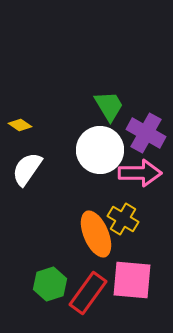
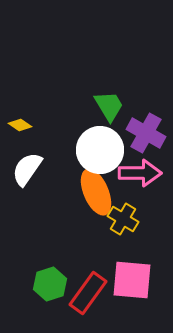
orange ellipse: moved 42 px up
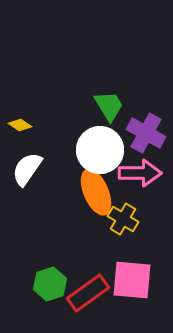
red rectangle: rotated 18 degrees clockwise
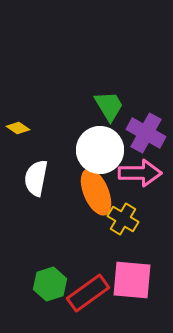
yellow diamond: moved 2 px left, 3 px down
white semicircle: moved 9 px right, 9 px down; rotated 24 degrees counterclockwise
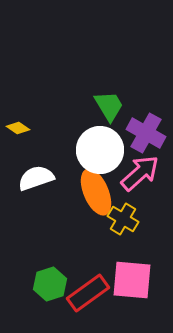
pink arrow: rotated 42 degrees counterclockwise
white semicircle: rotated 60 degrees clockwise
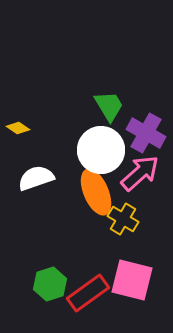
white circle: moved 1 px right
pink square: rotated 9 degrees clockwise
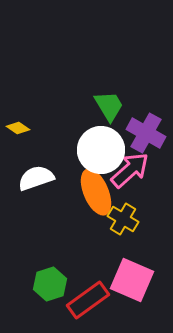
pink arrow: moved 10 px left, 3 px up
pink square: rotated 9 degrees clockwise
red rectangle: moved 7 px down
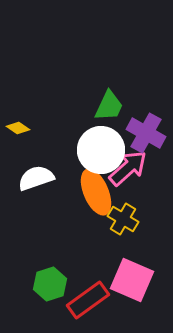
green trapezoid: rotated 56 degrees clockwise
pink arrow: moved 2 px left, 2 px up
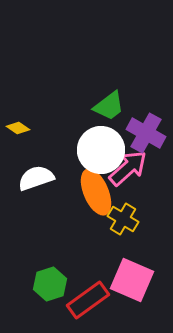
green trapezoid: rotated 28 degrees clockwise
